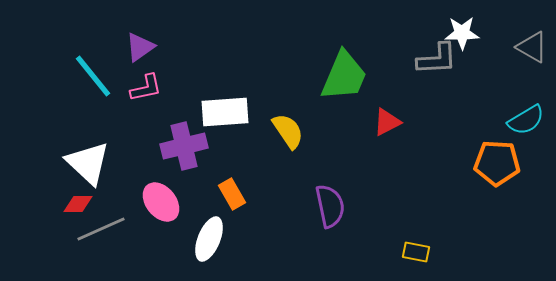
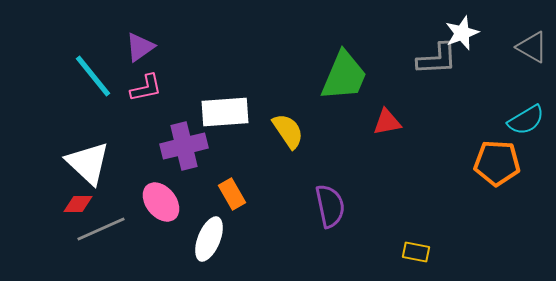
white star: rotated 20 degrees counterclockwise
red triangle: rotated 16 degrees clockwise
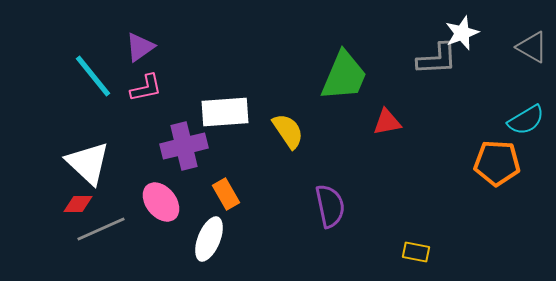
orange rectangle: moved 6 px left
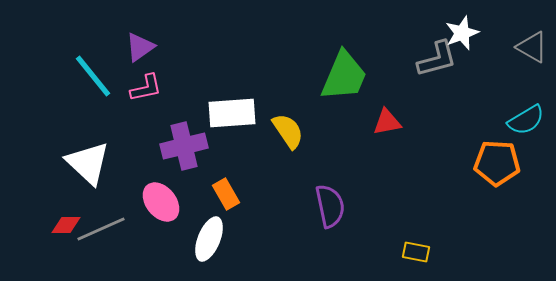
gray L-shape: rotated 12 degrees counterclockwise
white rectangle: moved 7 px right, 1 px down
red diamond: moved 12 px left, 21 px down
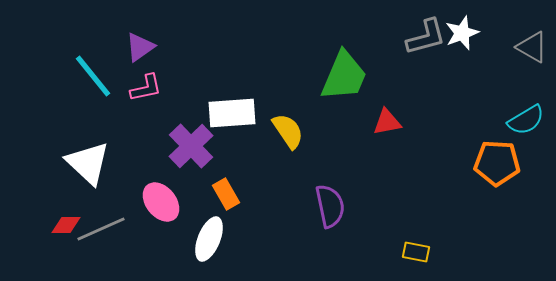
gray L-shape: moved 11 px left, 22 px up
purple cross: moved 7 px right; rotated 30 degrees counterclockwise
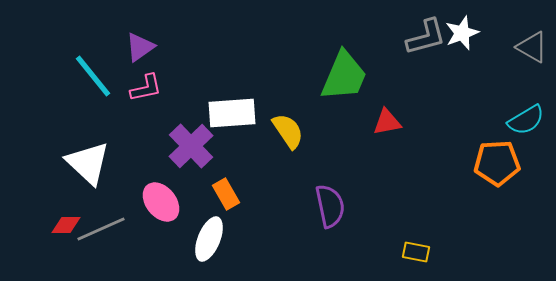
orange pentagon: rotated 6 degrees counterclockwise
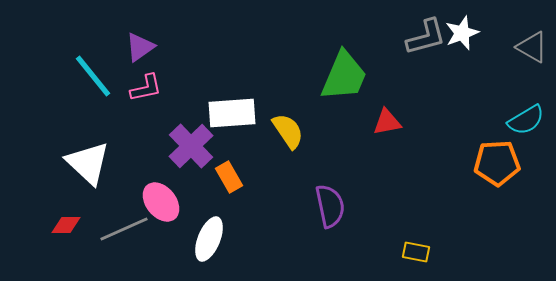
orange rectangle: moved 3 px right, 17 px up
gray line: moved 23 px right
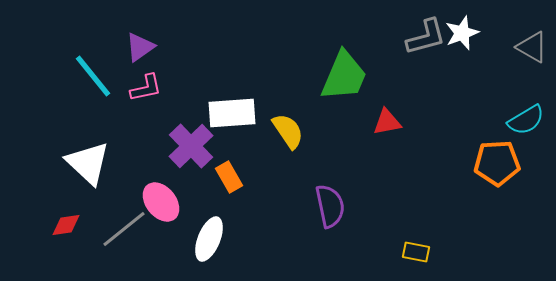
red diamond: rotated 8 degrees counterclockwise
gray line: rotated 15 degrees counterclockwise
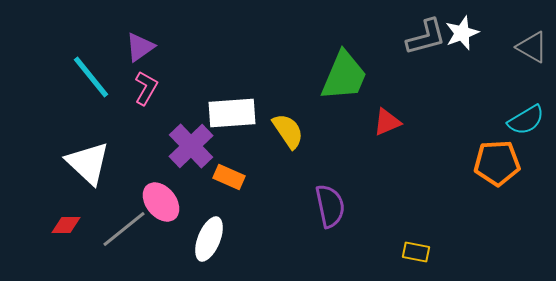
cyan line: moved 2 px left, 1 px down
pink L-shape: rotated 48 degrees counterclockwise
red triangle: rotated 12 degrees counterclockwise
orange rectangle: rotated 36 degrees counterclockwise
red diamond: rotated 8 degrees clockwise
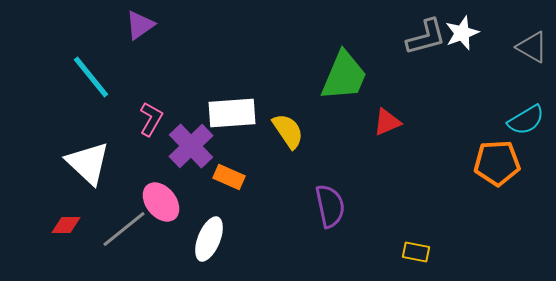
purple triangle: moved 22 px up
pink L-shape: moved 5 px right, 31 px down
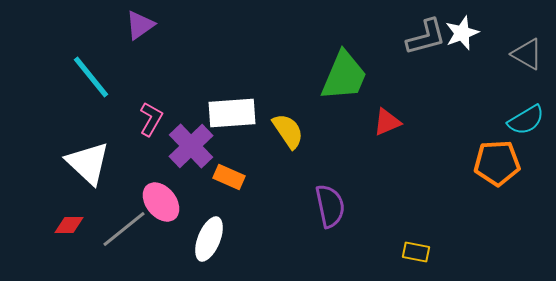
gray triangle: moved 5 px left, 7 px down
red diamond: moved 3 px right
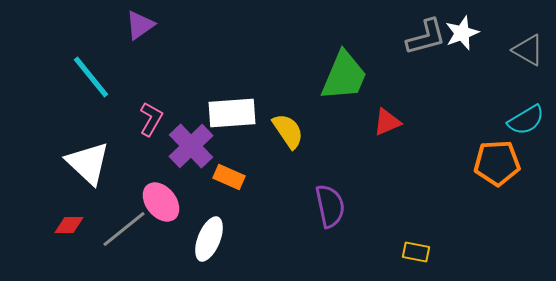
gray triangle: moved 1 px right, 4 px up
